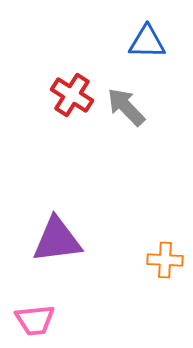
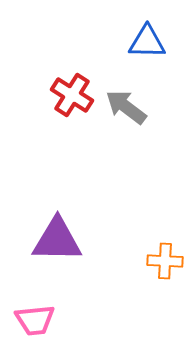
gray arrow: rotated 9 degrees counterclockwise
purple triangle: rotated 8 degrees clockwise
orange cross: moved 1 px down
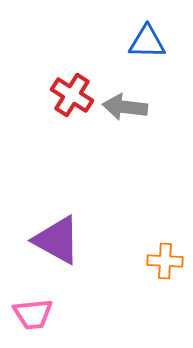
gray arrow: moved 1 px left; rotated 30 degrees counterclockwise
purple triangle: rotated 28 degrees clockwise
pink trapezoid: moved 2 px left, 6 px up
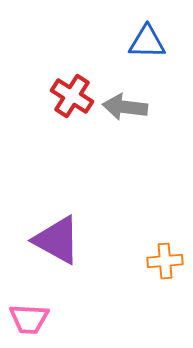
red cross: moved 1 px down
orange cross: rotated 8 degrees counterclockwise
pink trapezoid: moved 4 px left, 5 px down; rotated 9 degrees clockwise
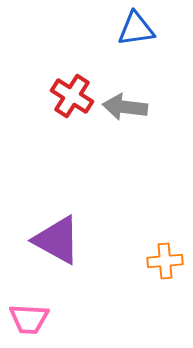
blue triangle: moved 11 px left, 13 px up; rotated 9 degrees counterclockwise
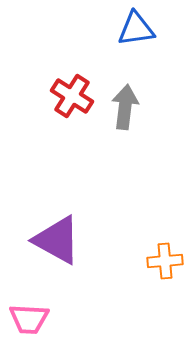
gray arrow: rotated 90 degrees clockwise
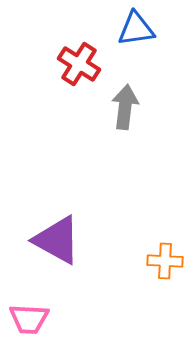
red cross: moved 7 px right, 32 px up
orange cross: rotated 8 degrees clockwise
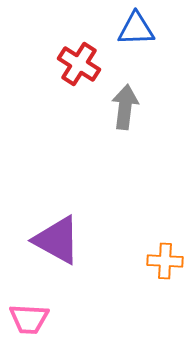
blue triangle: rotated 6 degrees clockwise
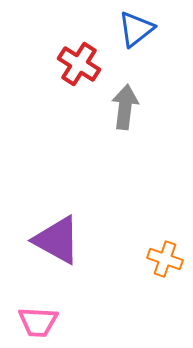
blue triangle: rotated 36 degrees counterclockwise
orange cross: moved 2 px up; rotated 16 degrees clockwise
pink trapezoid: moved 9 px right, 3 px down
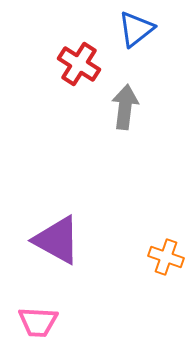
orange cross: moved 1 px right, 2 px up
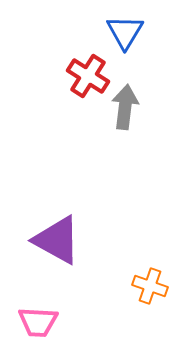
blue triangle: moved 11 px left, 3 px down; rotated 21 degrees counterclockwise
red cross: moved 9 px right, 12 px down
orange cross: moved 16 px left, 29 px down
